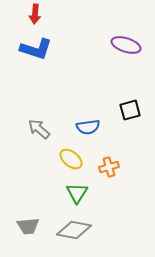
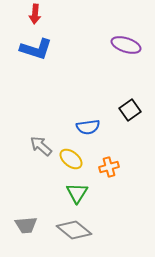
black square: rotated 20 degrees counterclockwise
gray arrow: moved 2 px right, 17 px down
gray trapezoid: moved 2 px left, 1 px up
gray diamond: rotated 28 degrees clockwise
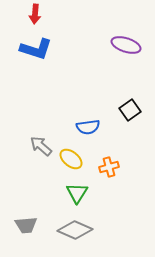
gray diamond: moved 1 px right; rotated 16 degrees counterclockwise
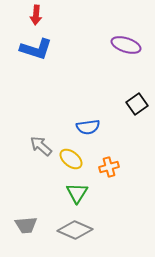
red arrow: moved 1 px right, 1 px down
black square: moved 7 px right, 6 px up
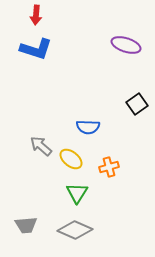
blue semicircle: rotated 10 degrees clockwise
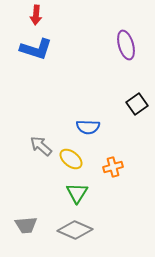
purple ellipse: rotated 56 degrees clockwise
orange cross: moved 4 px right
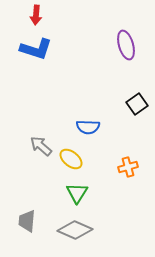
orange cross: moved 15 px right
gray trapezoid: moved 1 px right, 4 px up; rotated 100 degrees clockwise
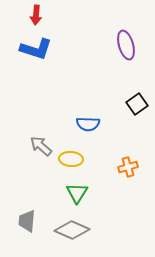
blue semicircle: moved 3 px up
yellow ellipse: rotated 35 degrees counterclockwise
gray diamond: moved 3 px left
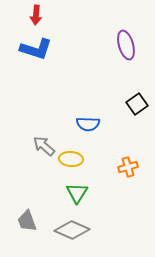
gray arrow: moved 3 px right
gray trapezoid: rotated 25 degrees counterclockwise
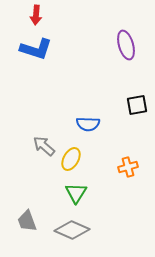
black square: moved 1 px down; rotated 25 degrees clockwise
yellow ellipse: rotated 65 degrees counterclockwise
green triangle: moved 1 px left
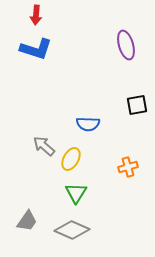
gray trapezoid: rotated 125 degrees counterclockwise
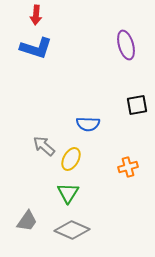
blue L-shape: moved 1 px up
green triangle: moved 8 px left
